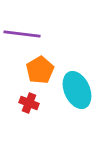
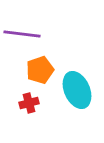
orange pentagon: rotated 12 degrees clockwise
red cross: rotated 36 degrees counterclockwise
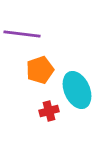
red cross: moved 20 px right, 8 px down
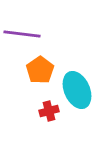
orange pentagon: rotated 16 degrees counterclockwise
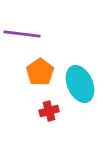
orange pentagon: moved 2 px down
cyan ellipse: moved 3 px right, 6 px up
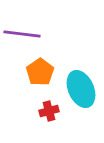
cyan ellipse: moved 1 px right, 5 px down
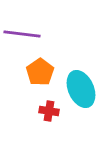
red cross: rotated 24 degrees clockwise
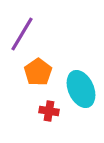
purple line: rotated 66 degrees counterclockwise
orange pentagon: moved 2 px left
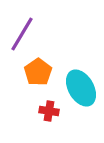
cyan ellipse: moved 1 px up; rotated 6 degrees counterclockwise
